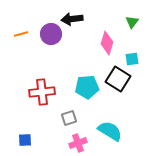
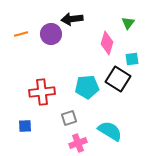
green triangle: moved 4 px left, 1 px down
blue square: moved 14 px up
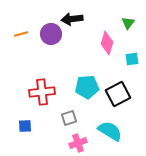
black square: moved 15 px down; rotated 30 degrees clockwise
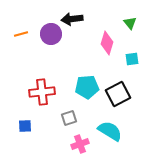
green triangle: moved 2 px right; rotated 16 degrees counterclockwise
pink cross: moved 2 px right, 1 px down
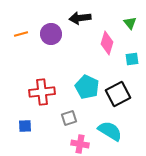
black arrow: moved 8 px right, 1 px up
cyan pentagon: rotated 30 degrees clockwise
pink cross: rotated 30 degrees clockwise
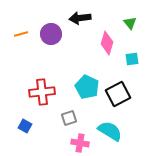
blue square: rotated 32 degrees clockwise
pink cross: moved 1 px up
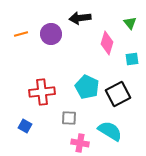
gray square: rotated 21 degrees clockwise
